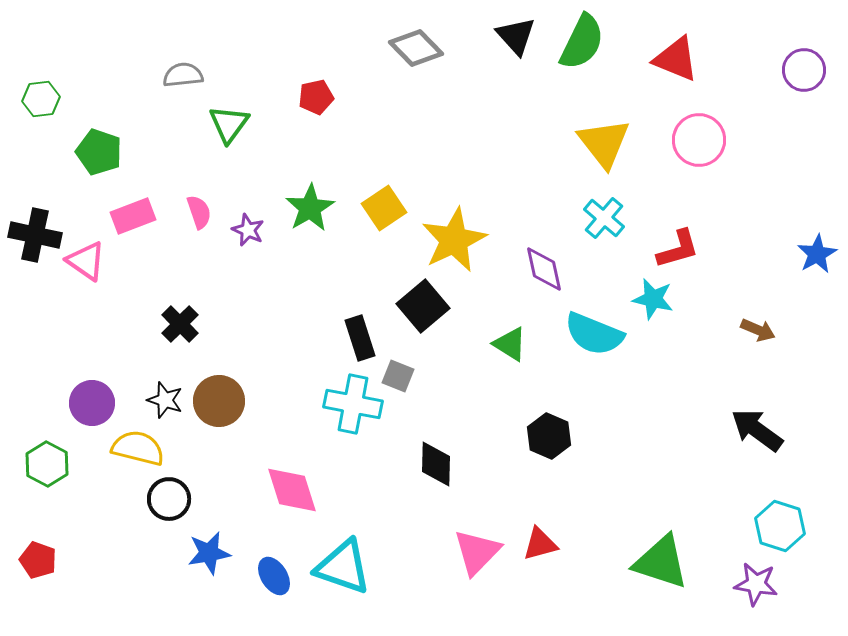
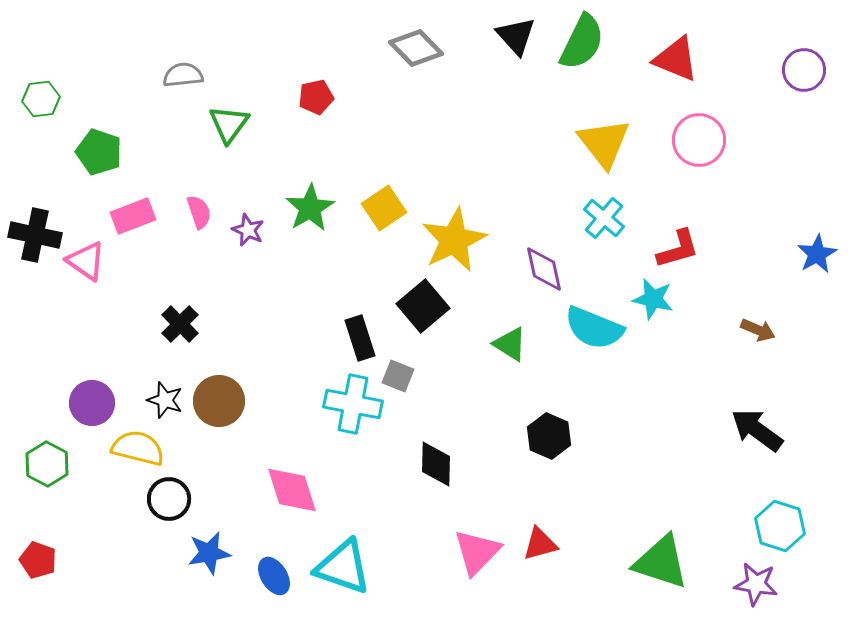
cyan semicircle at (594, 334): moved 6 px up
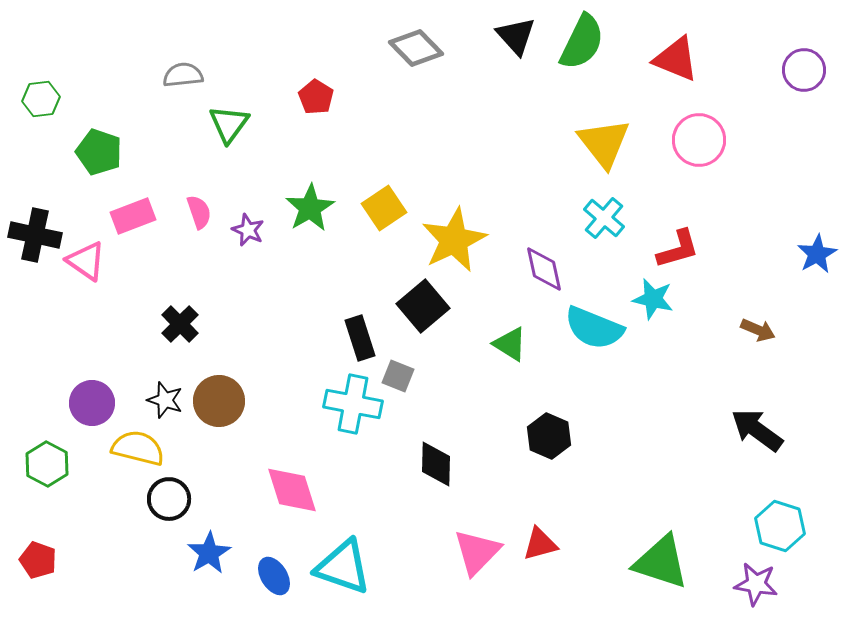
red pentagon at (316, 97): rotated 28 degrees counterclockwise
blue star at (209, 553): rotated 21 degrees counterclockwise
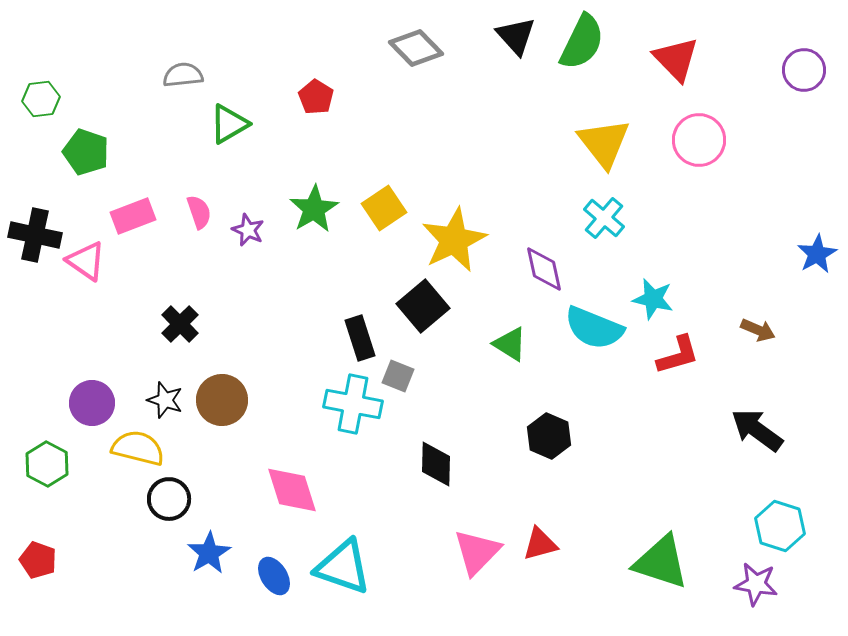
red triangle at (676, 59): rotated 24 degrees clockwise
green triangle at (229, 124): rotated 24 degrees clockwise
green pentagon at (99, 152): moved 13 px left
green star at (310, 208): moved 4 px right, 1 px down
red L-shape at (678, 249): moved 106 px down
brown circle at (219, 401): moved 3 px right, 1 px up
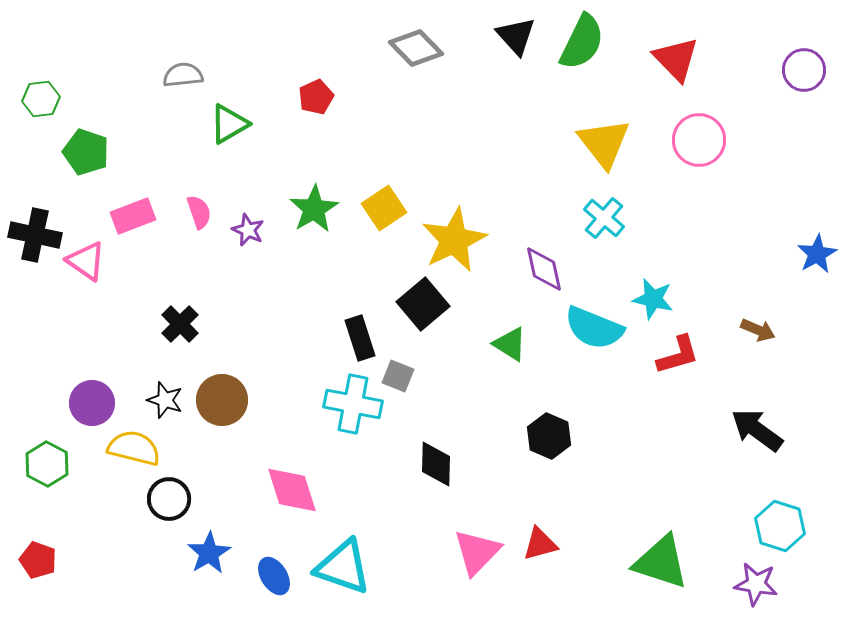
red pentagon at (316, 97): rotated 16 degrees clockwise
black square at (423, 306): moved 2 px up
yellow semicircle at (138, 448): moved 4 px left
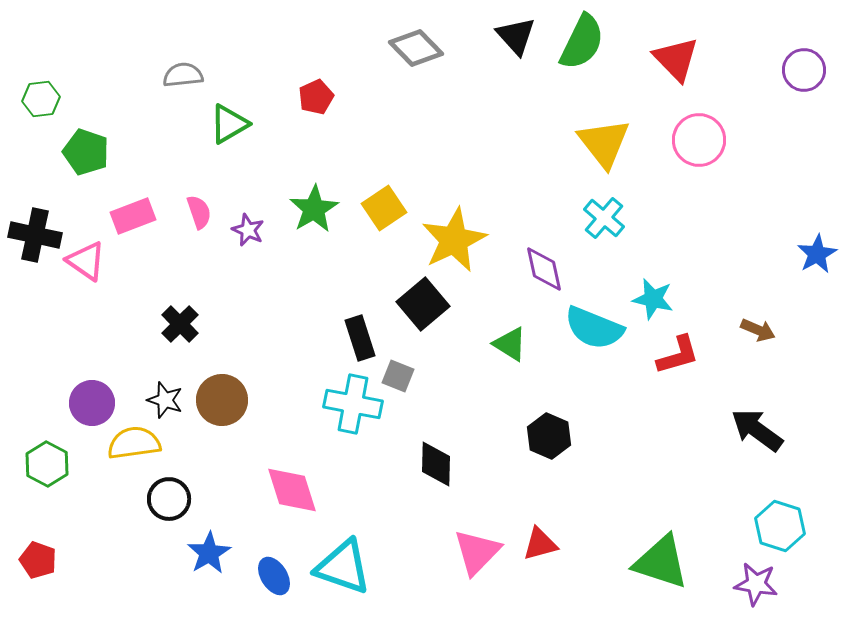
yellow semicircle at (134, 448): moved 5 px up; rotated 22 degrees counterclockwise
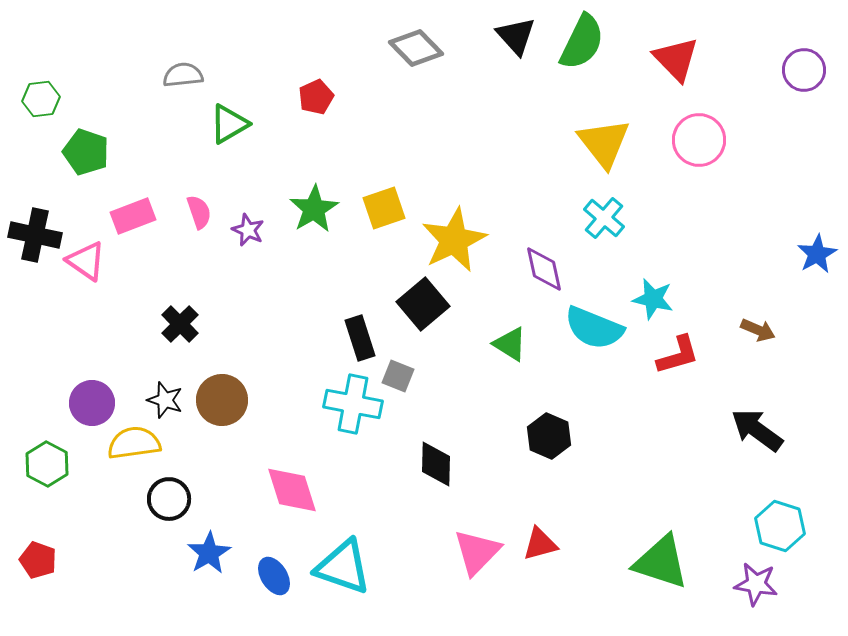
yellow square at (384, 208): rotated 15 degrees clockwise
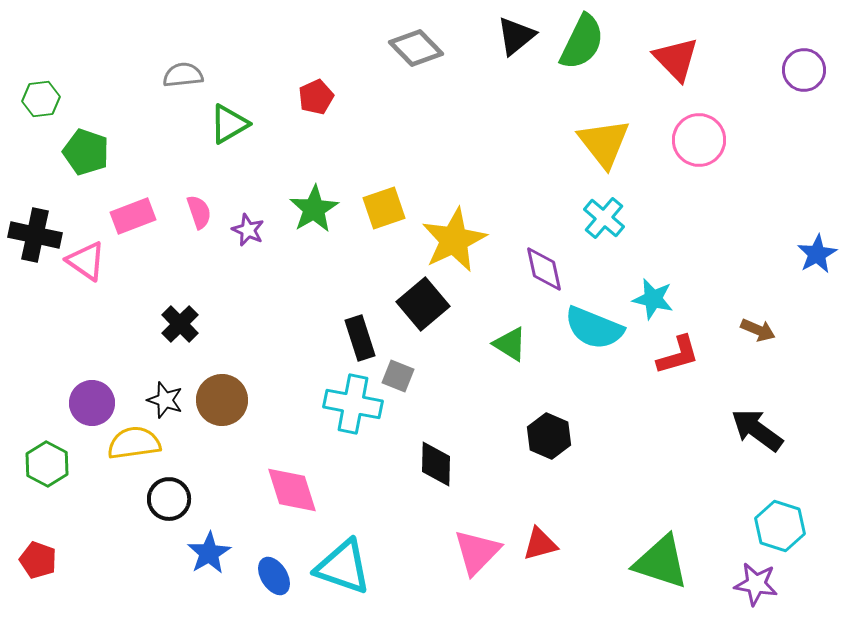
black triangle at (516, 36): rotated 33 degrees clockwise
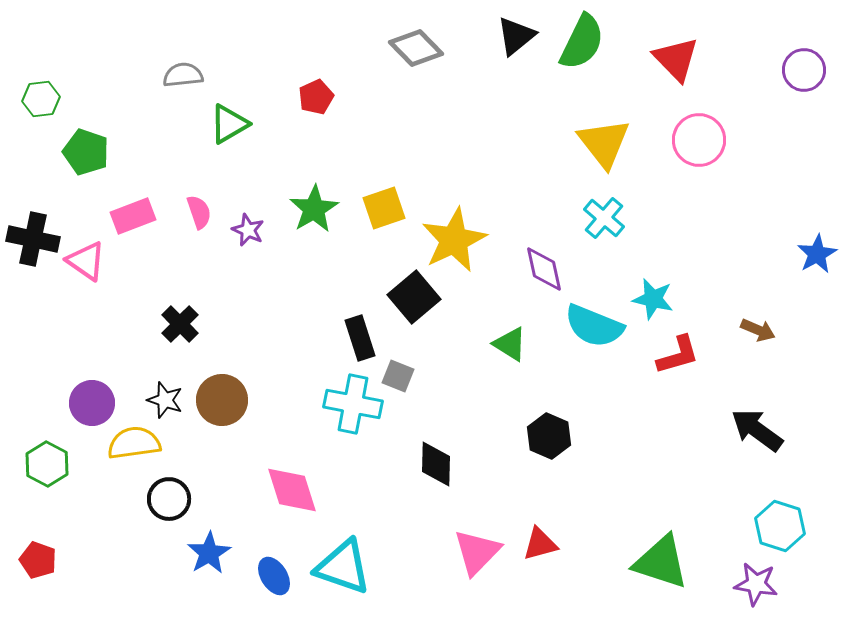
black cross at (35, 235): moved 2 px left, 4 px down
black square at (423, 304): moved 9 px left, 7 px up
cyan semicircle at (594, 328): moved 2 px up
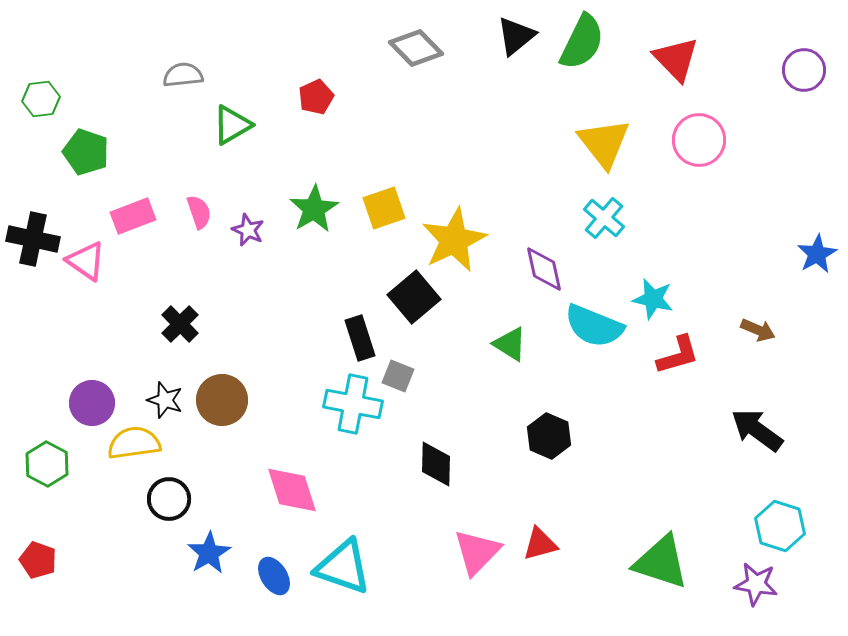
green triangle at (229, 124): moved 3 px right, 1 px down
